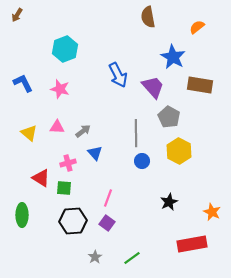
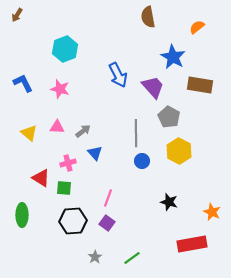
black star: rotated 30 degrees counterclockwise
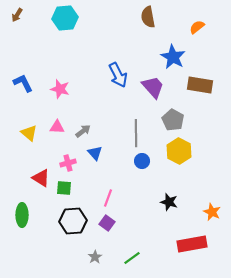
cyan hexagon: moved 31 px up; rotated 15 degrees clockwise
gray pentagon: moved 4 px right, 3 px down
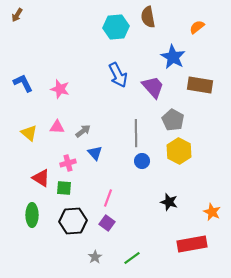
cyan hexagon: moved 51 px right, 9 px down
green ellipse: moved 10 px right
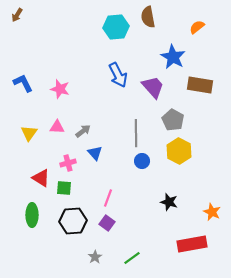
yellow triangle: rotated 24 degrees clockwise
